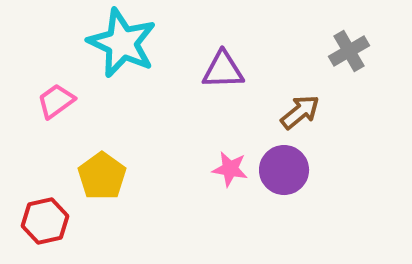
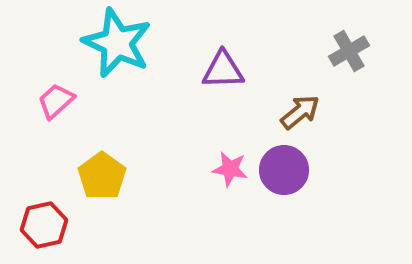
cyan star: moved 5 px left
pink trapezoid: rotated 6 degrees counterclockwise
red hexagon: moved 1 px left, 4 px down
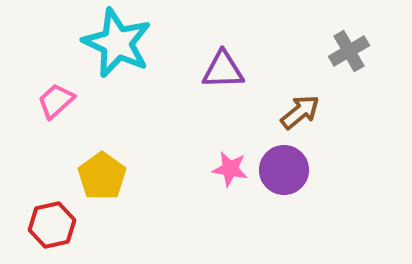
red hexagon: moved 8 px right
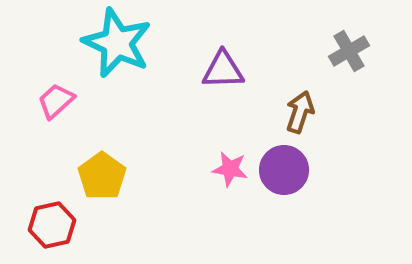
brown arrow: rotated 33 degrees counterclockwise
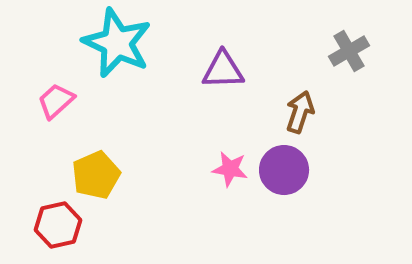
yellow pentagon: moved 6 px left, 1 px up; rotated 12 degrees clockwise
red hexagon: moved 6 px right
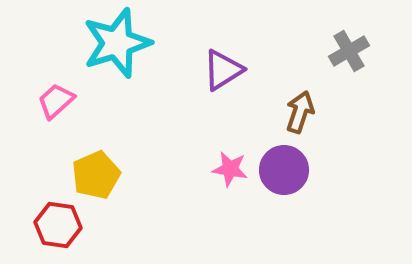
cyan star: rotated 30 degrees clockwise
purple triangle: rotated 30 degrees counterclockwise
red hexagon: rotated 21 degrees clockwise
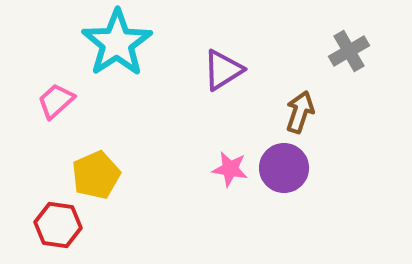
cyan star: rotated 16 degrees counterclockwise
purple circle: moved 2 px up
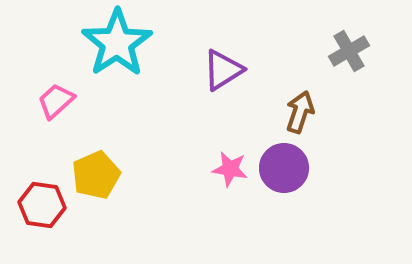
red hexagon: moved 16 px left, 20 px up
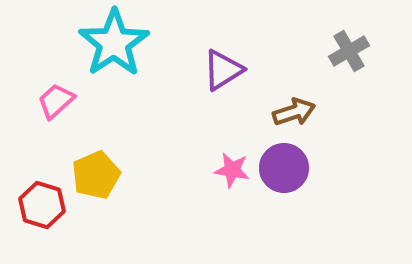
cyan star: moved 3 px left
brown arrow: moved 6 px left; rotated 54 degrees clockwise
pink star: moved 2 px right, 1 px down
red hexagon: rotated 9 degrees clockwise
